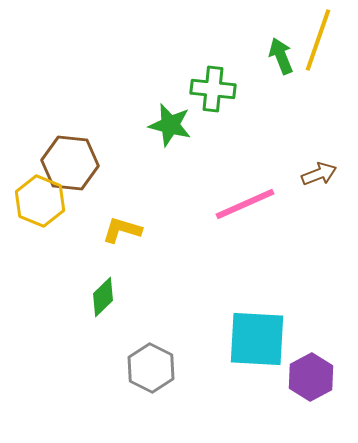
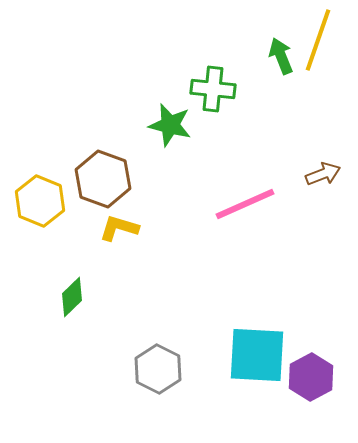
brown hexagon: moved 33 px right, 16 px down; rotated 14 degrees clockwise
brown arrow: moved 4 px right
yellow L-shape: moved 3 px left, 2 px up
green diamond: moved 31 px left
cyan square: moved 16 px down
gray hexagon: moved 7 px right, 1 px down
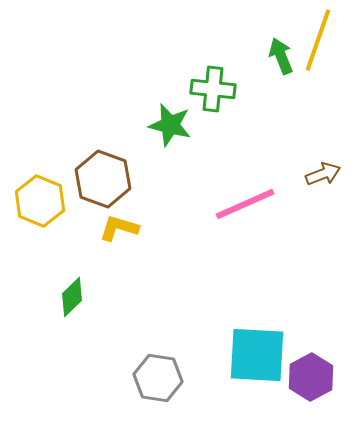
gray hexagon: moved 9 px down; rotated 18 degrees counterclockwise
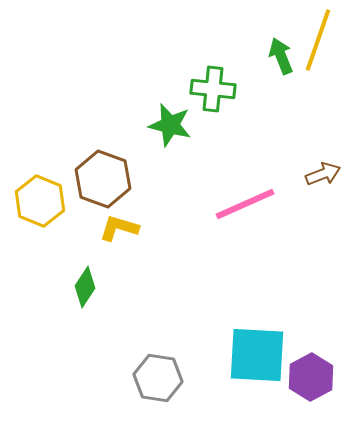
green diamond: moved 13 px right, 10 px up; rotated 12 degrees counterclockwise
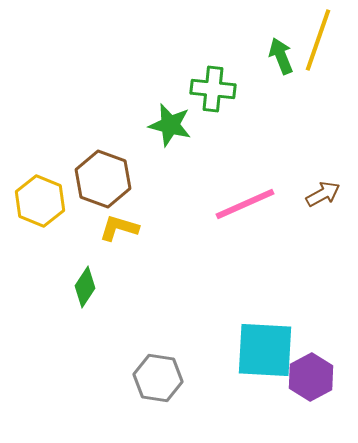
brown arrow: moved 20 px down; rotated 8 degrees counterclockwise
cyan square: moved 8 px right, 5 px up
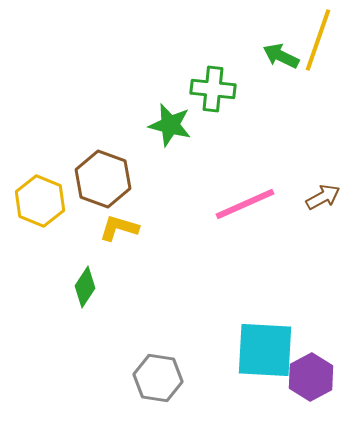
green arrow: rotated 42 degrees counterclockwise
brown arrow: moved 3 px down
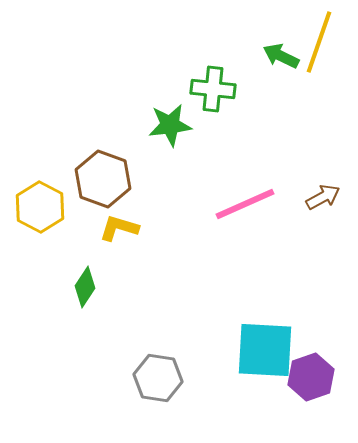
yellow line: moved 1 px right, 2 px down
green star: rotated 21 degrees counterclockwise
yellow hexagon: moved 6 px down; rotated 6 degrees clockwise
purple hexagon: rotated 9 degrees clockwise
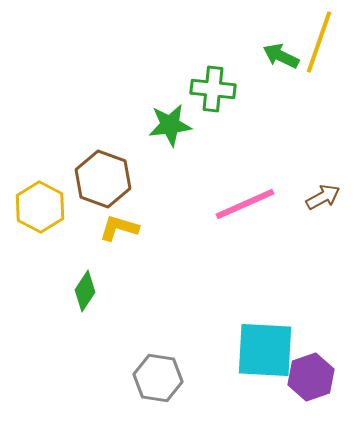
green diamond: moved 4 px down
